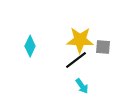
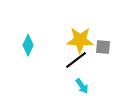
cyan diamond: moved 2 px left, 1 px up
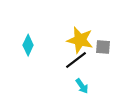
yellow star: rotated 12 degrees clockwise
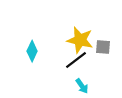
cyan diamond: moved 4 px right, 6 px down
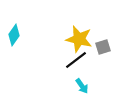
yellow star: moved 1 px left, 1 px up
gray square: rotated 21 degrees counterclockwise
cyan diamond: moved 18 px left, 16 px up; rotated 10 degrees clockwise
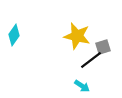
yellow star: moved 2 px left, 3 px up
black line: moved 15 px right
cyan arrow: rotated 21 degrees counterclockwise
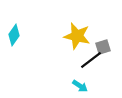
cyan arrow: moved 2 px left
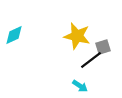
cyan diamond: rotated 30 degrees clockwise
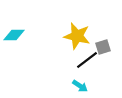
cyan diamond: rotated 25 degrees clockwise
black line: moved 4 px left
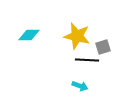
cyan diamond: moved 15 px right
black line: rotated 40 degrees clockwise
cyan arrow: rotated 14 degrees counterclockwise
